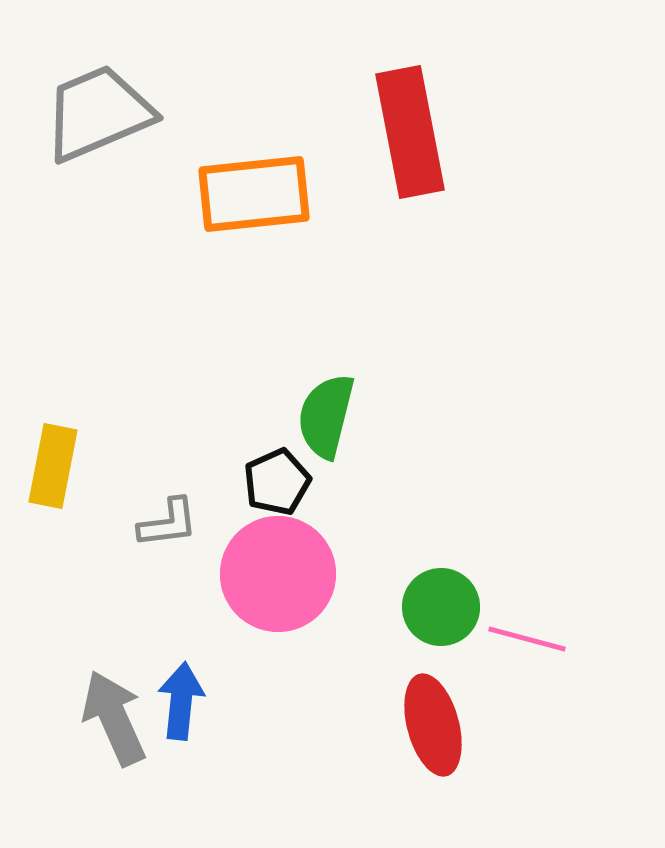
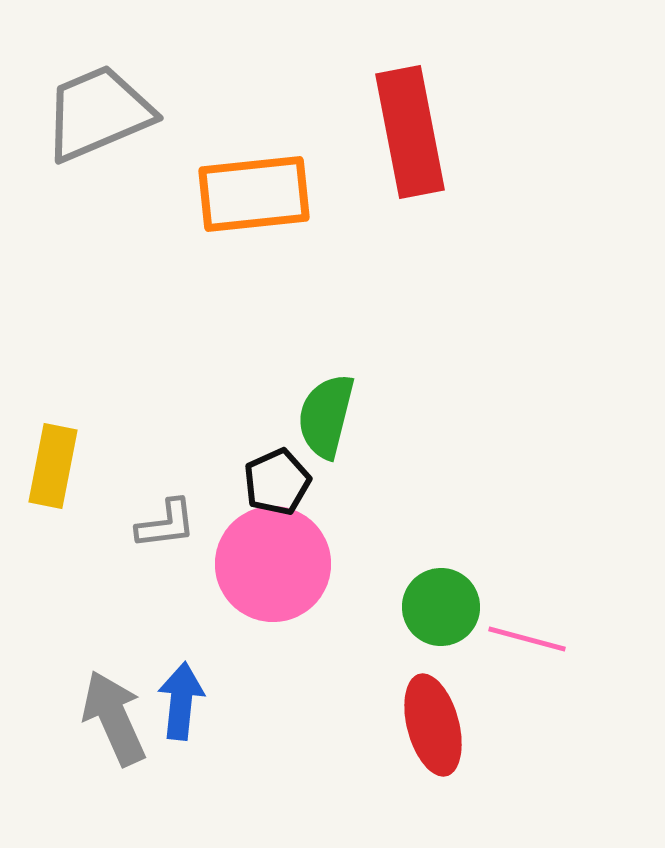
gray L-shape: moved 2 px left, 1 px down
pink circle: moved 5 px left, 10 px up
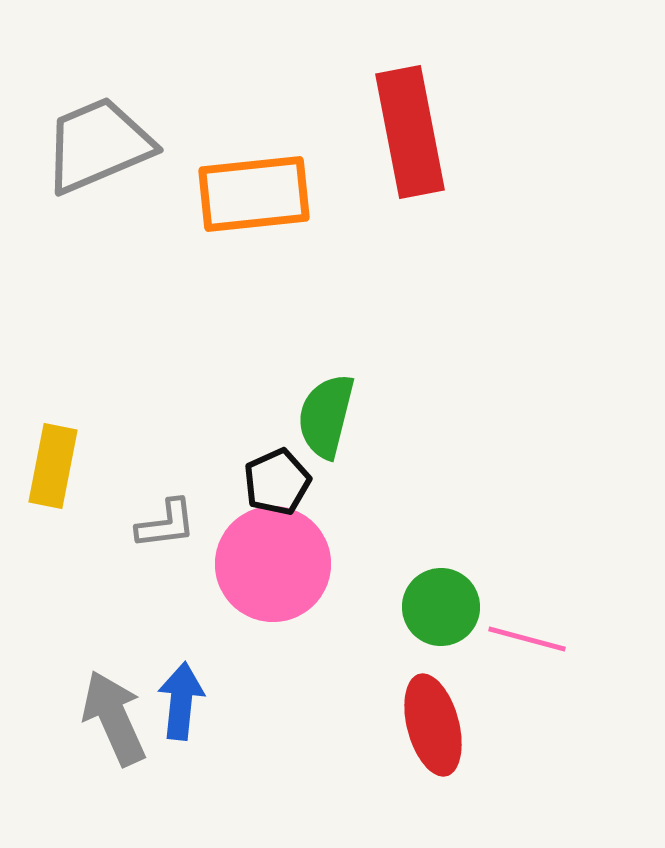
gray trapezoid: moved 32 px down
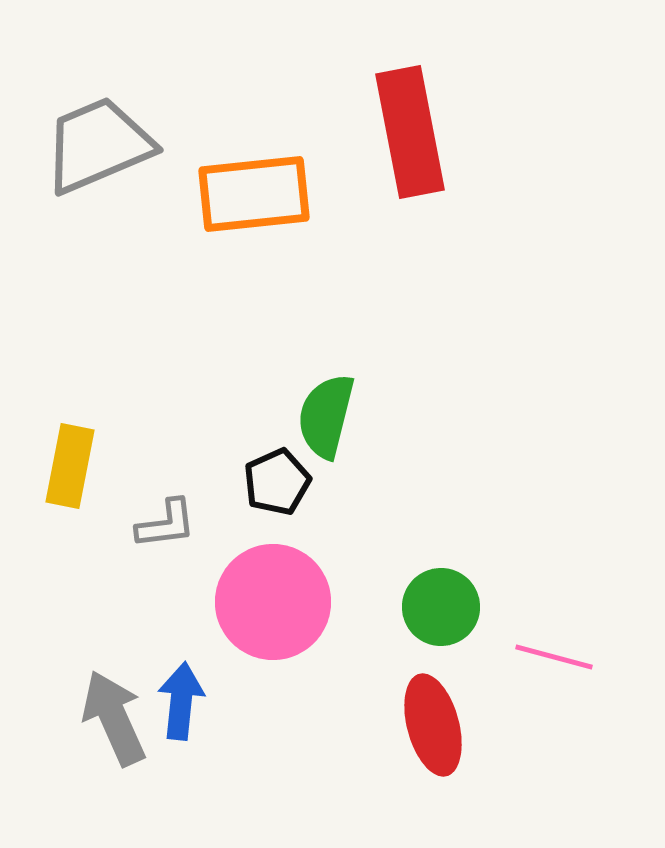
yellow rectangle: moved 17 px right
pink circle: moved 38 px down
pink line: moved 27 px right, 18 px down
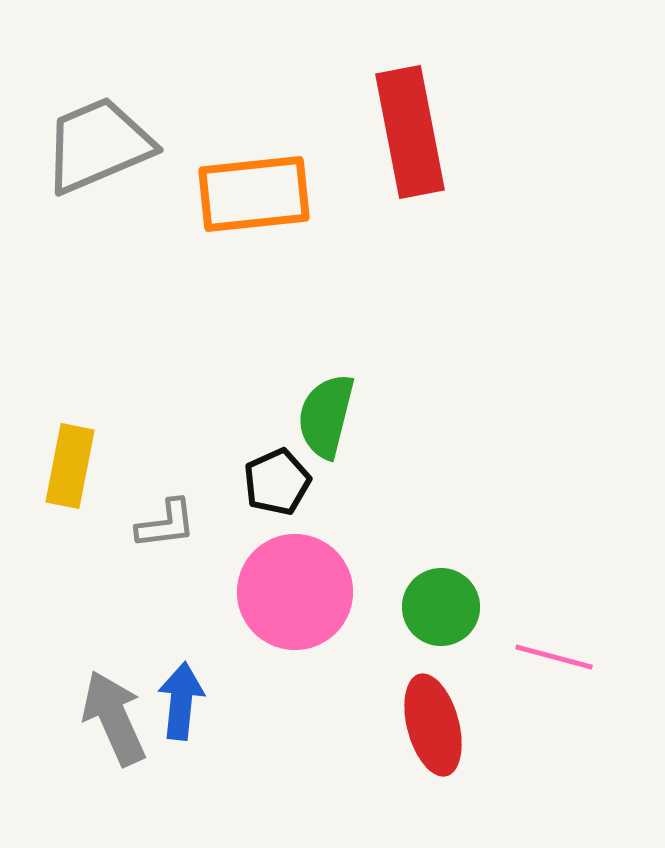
pink circle: moved 22 px right, 10 px up
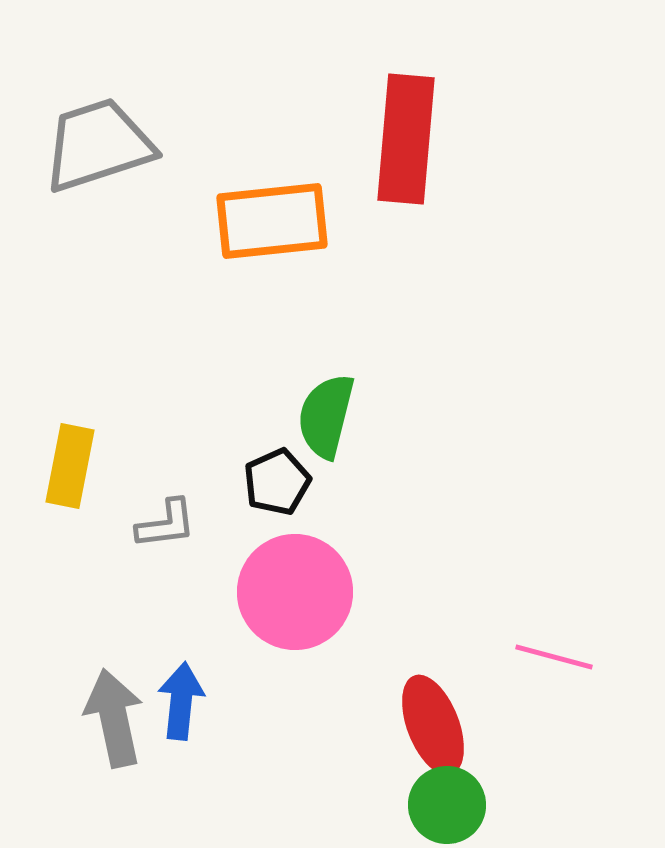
red rectangle: moved 4 px left, 7 px down; rotated 16 degrees clockwise
gray trapezoid: rotated 5 degrees clockwise
orange rectangle: moved 18 px right, 27 px down
green circle: moved 6 px right, 198 px down
gray arrow: rotated 12 degrees clockwise
red ellipse: rotated 6 degrees counterclockwise
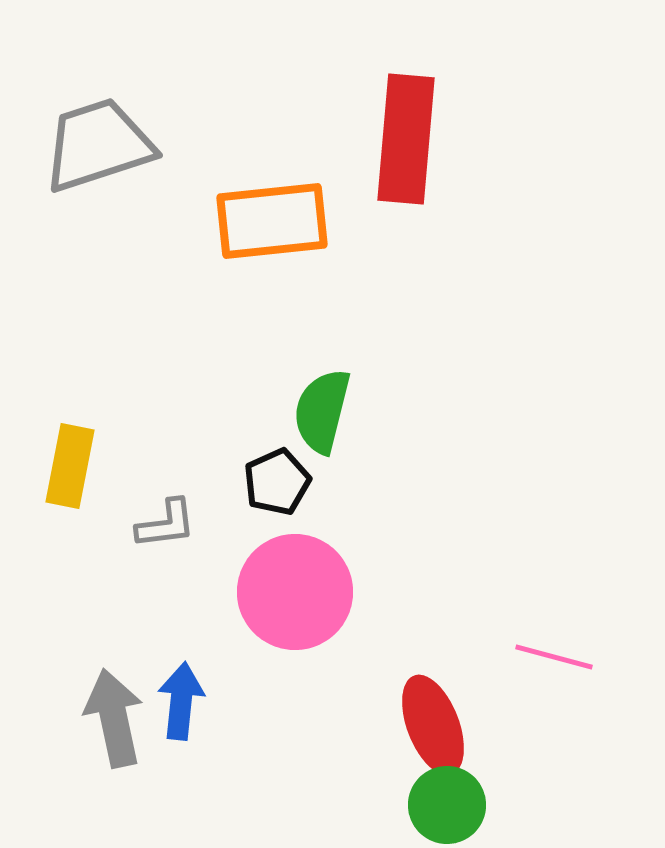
green semicircle: moved 4 px left, 5 px up
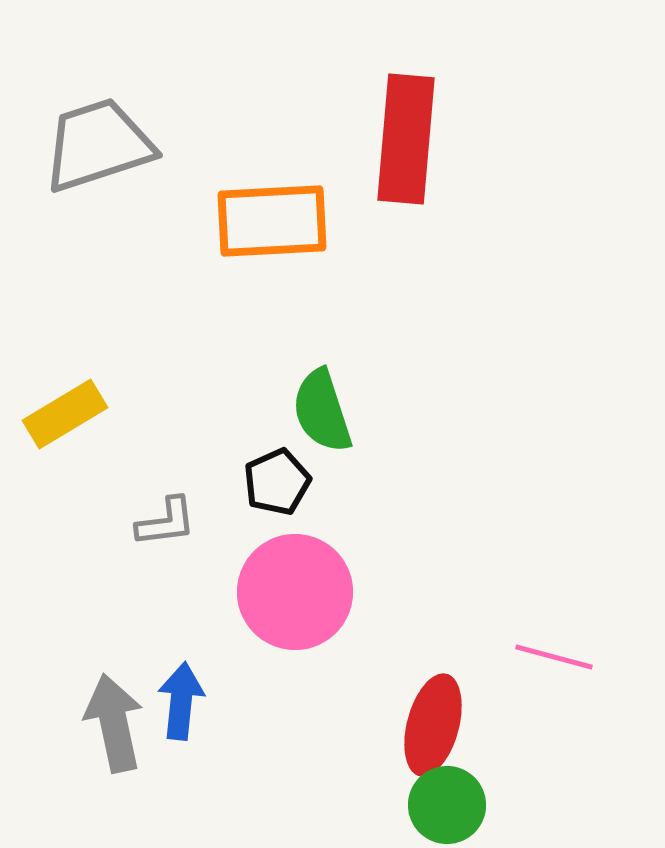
orange rectangle: rotated 3 degrees clockwise
green semicircle: rotated 32 degrees counterclockwise
yellow rectangle: moved 5 px left, 52 px up; rotated 48 degrees clockwise
gray L-shape: moved 2 px up
gray arrow: moved 5 px down
red ellipse: rotated 36 degrees clockwise
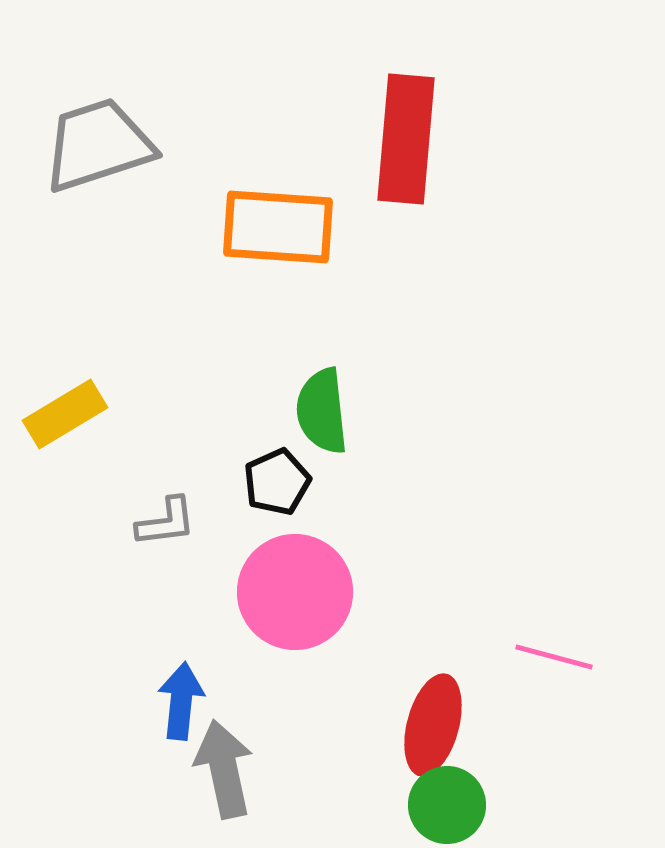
orange rectangle: moved 6 px right, 6 px down; rotated 7 degrees clockwise
green semicircle: rotated 12 degrees clockwise
gray arrow: moved 110 px right, 46 px down
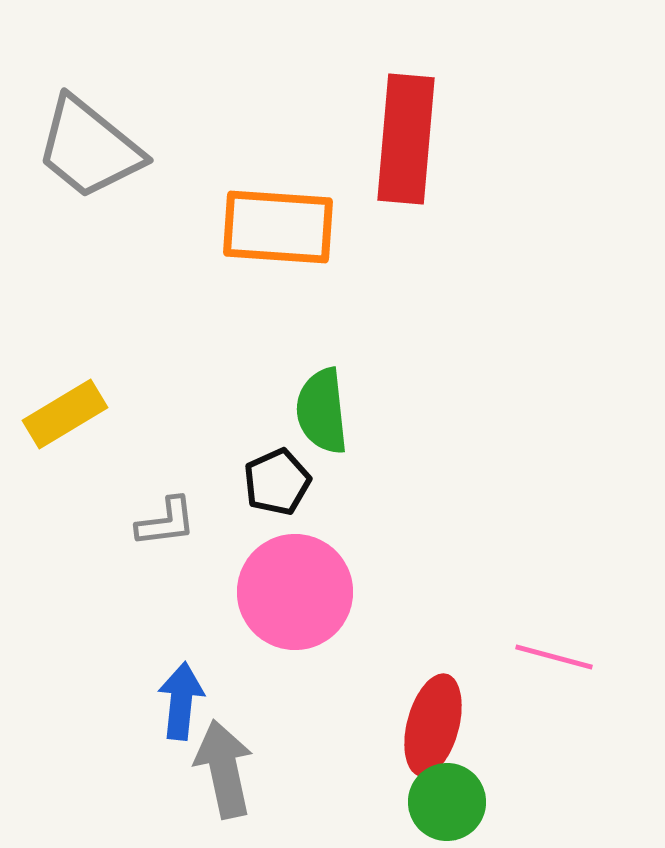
gray trapezoid: moved 9 px left, 3 px down; rotated 123 degrees counterclockwise
green circle: moved 3 px up
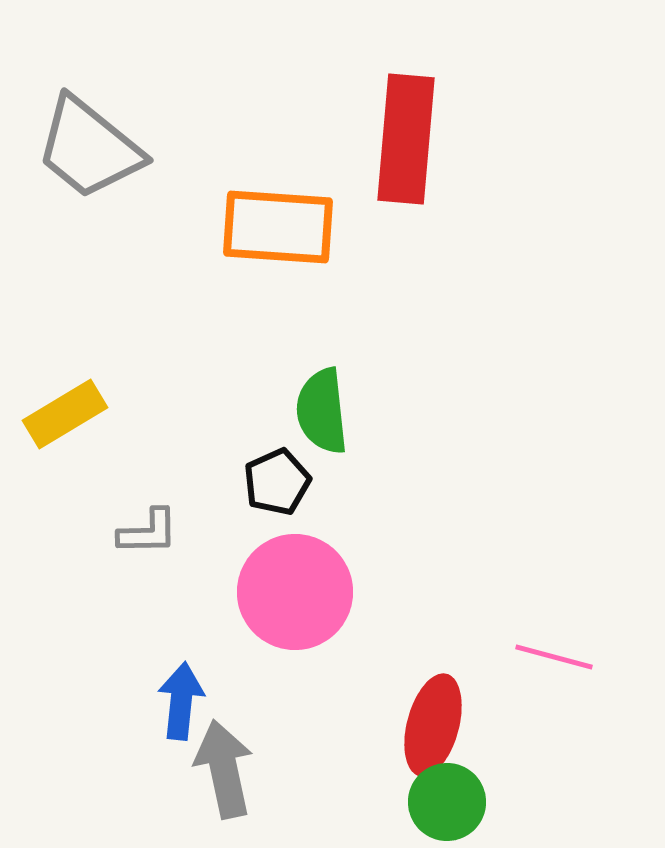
gray L-shape: moved 18 px left, 10 px down; rotated 6 degrees clockwise
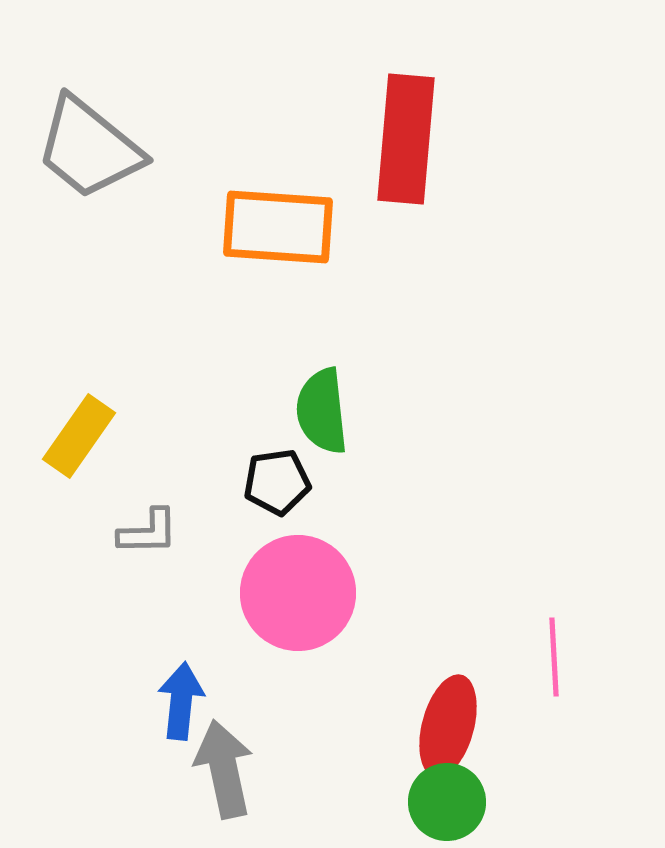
yellow rectangle: moved 14 px right, 22 px down; rotated 24 degrees counterclockwise
black pentagon: rotated 16 degrees clockwise
pink circle: moved 3 px right, 1 px down
pink line: rotated 72 degrees clockwise
red ellipse: moved 15 px right, 1 px down
